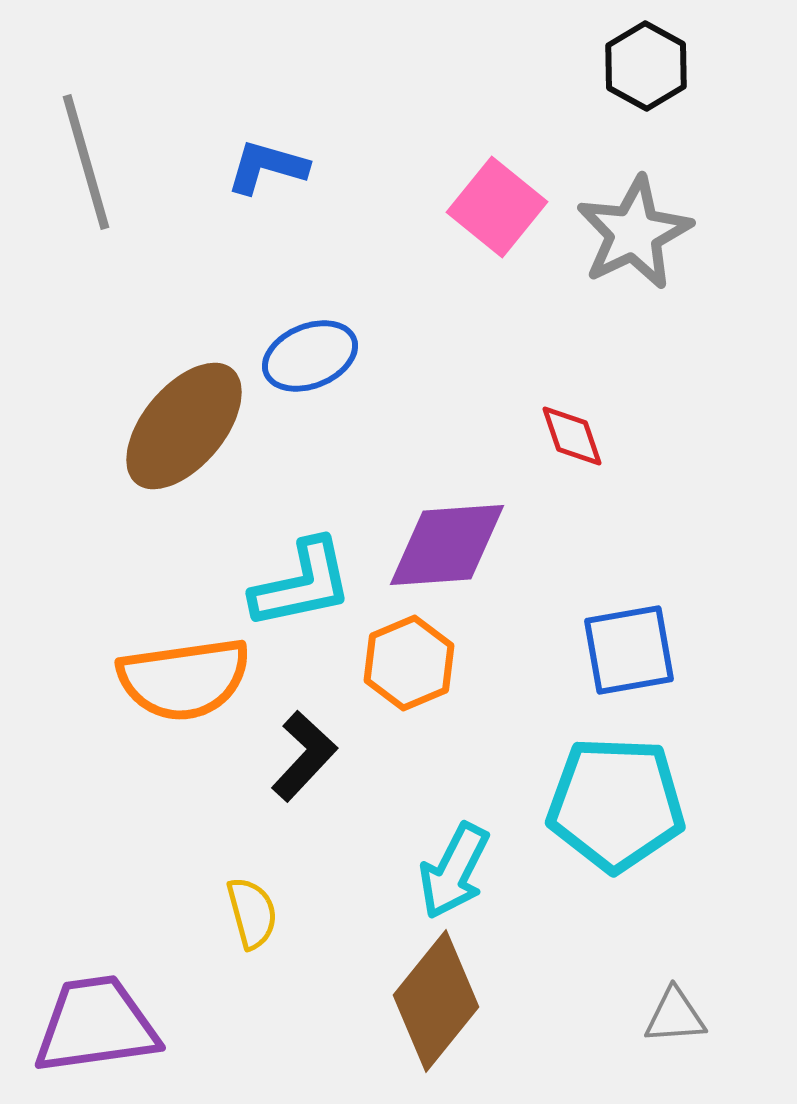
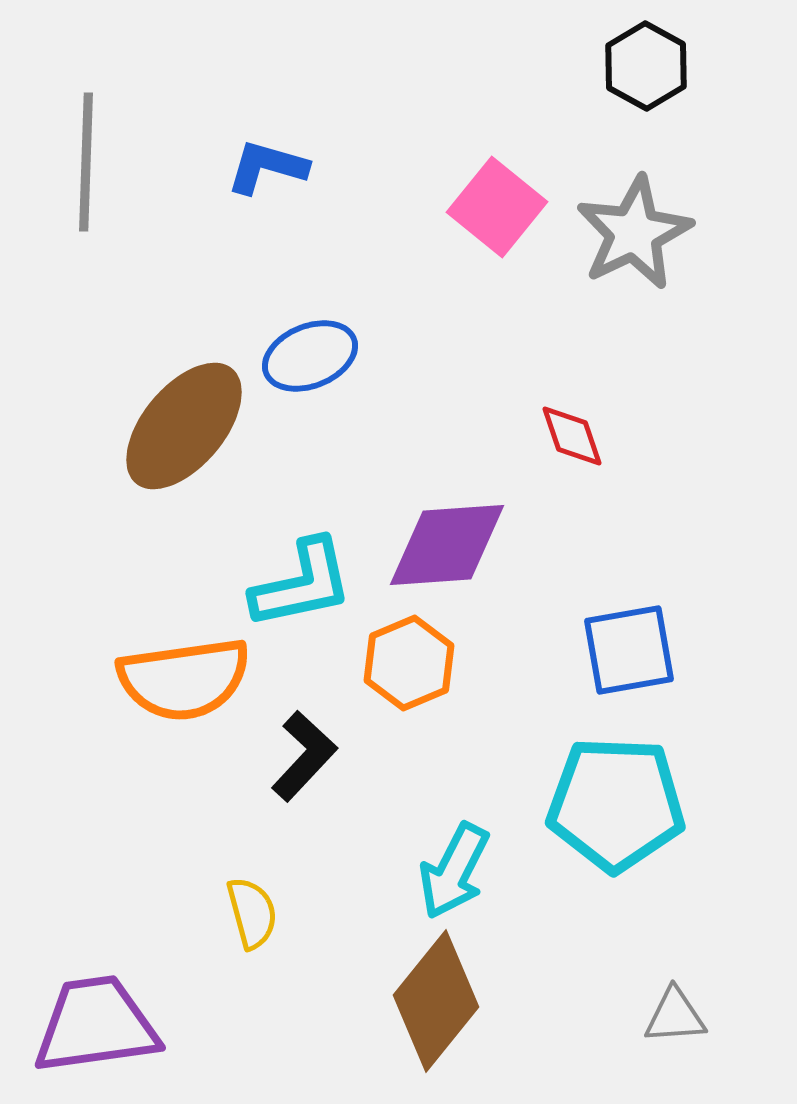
gray line: rotated 18 degrees clockwise
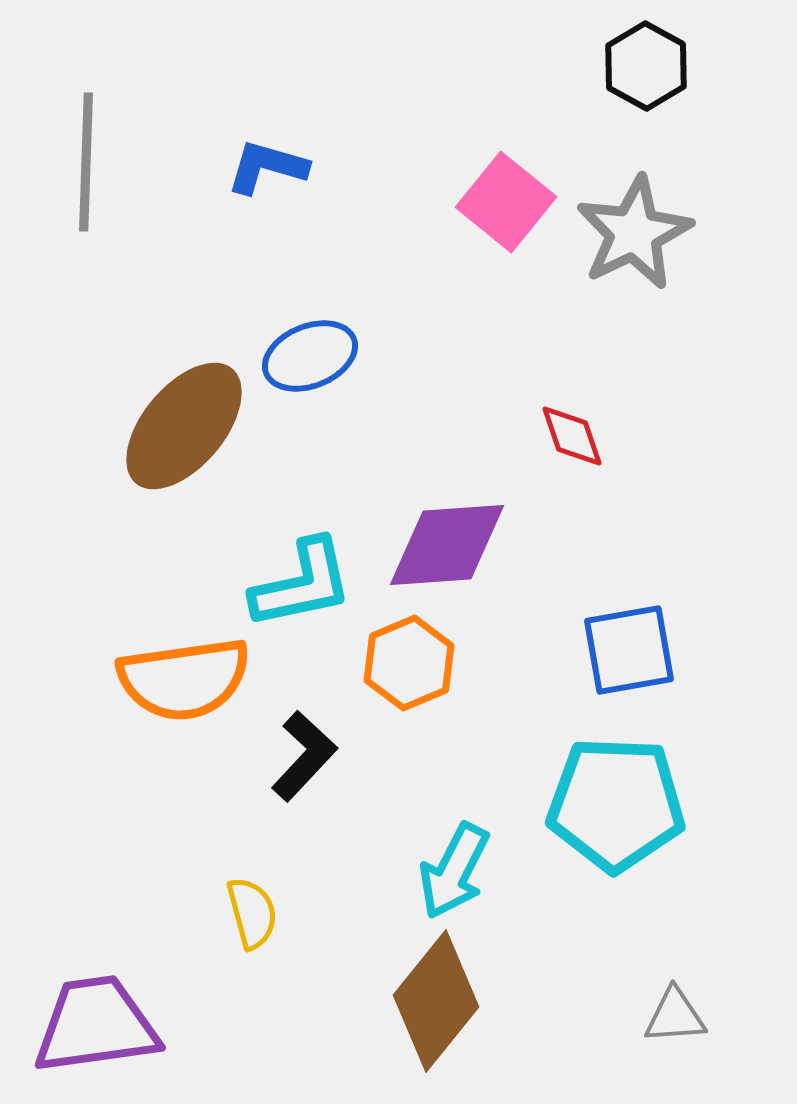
pink square: moved 9 px right, 5 px up
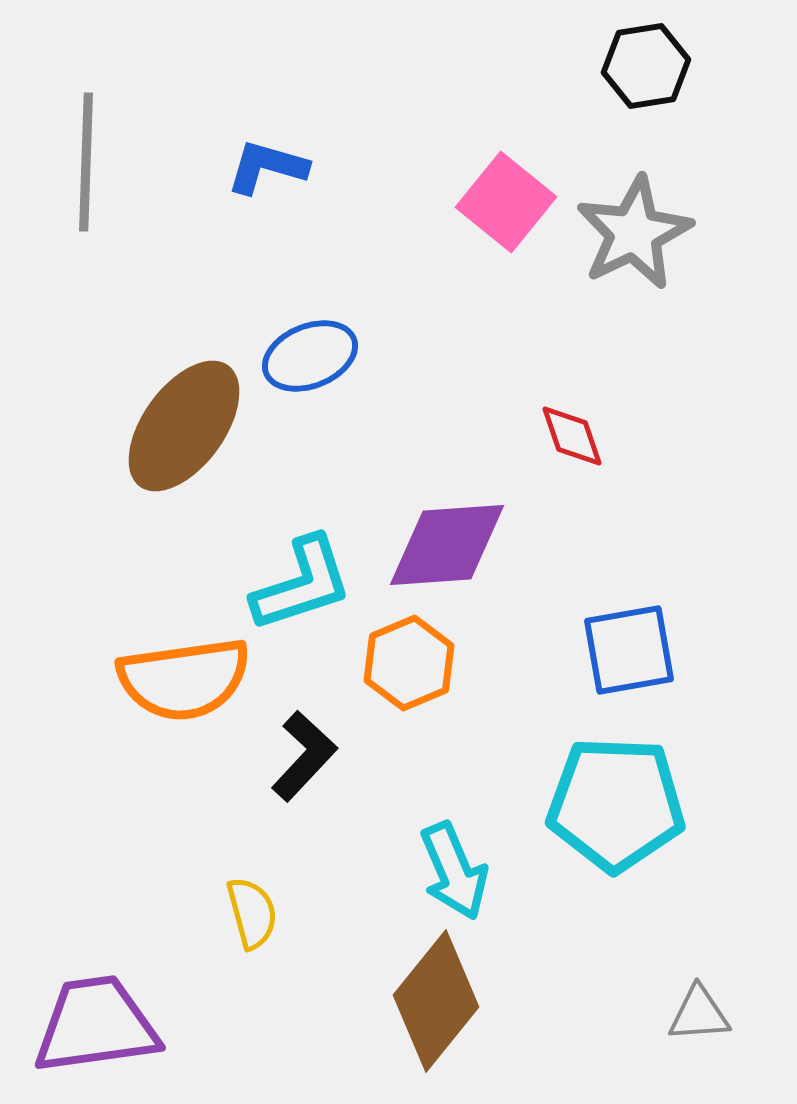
black hexagon: rotated 22 degrees clockwise
brown ellipse: rotated 4 degrees counterclockwise
cyan L-shape: rotated 6 degrees counterclockwise
cyan arrow: rotated 50 degrees counterclockwise
gray triangle: moved 24 px right, 2 px up
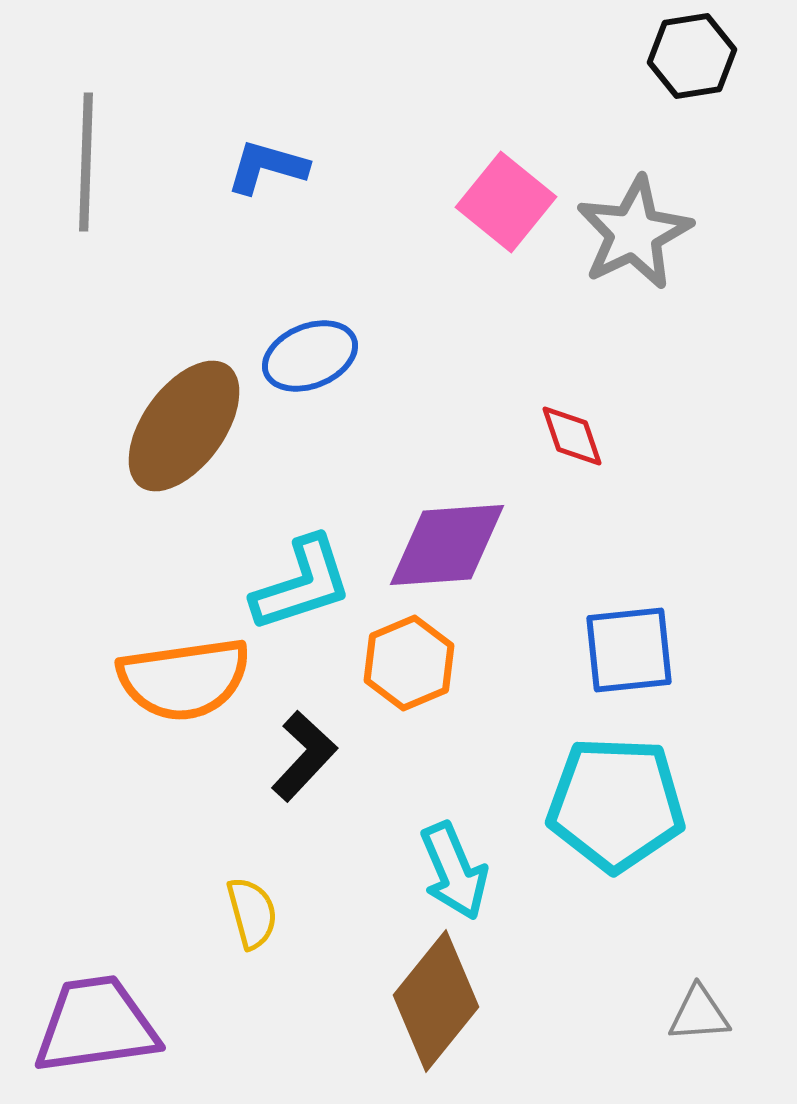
black hexagon: moved 46 px right, 10 px up
blue square: rotated 4 degrees clockwise
